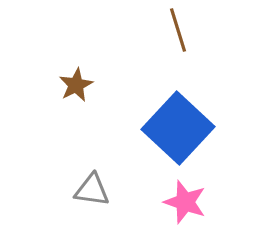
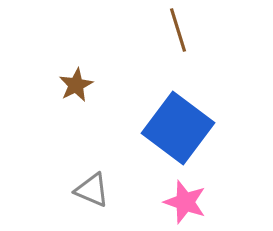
blue square: rotated 6 degrees counterclockwise
gray triangle: rotated 15 degrees clockwise
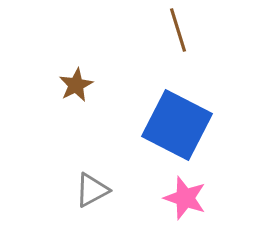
blue square: moved 1 px left, 3 px up; rotated 10 degrees counterclockwise
gray triangle: rotated 51 degrees counterclockwise
pink star: moved 4 px up
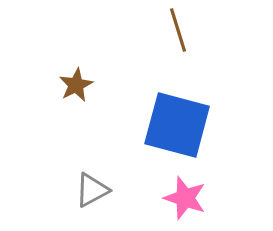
blue square: rotated 12 degrees counterclockwise
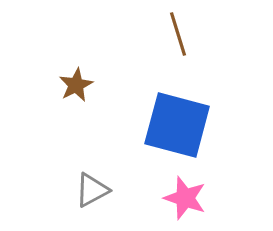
brown line: moved 4 px down
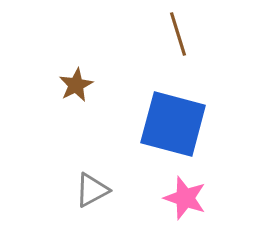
blue square: moved 4 px left, 1 px up
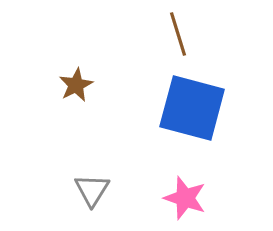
blue square: moved 19 px right, 16 px up
gray triangle: rotated 30 degrees counterclockwise
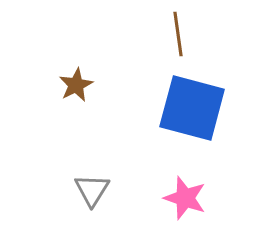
brown line: rotated 9 degrees clockwise
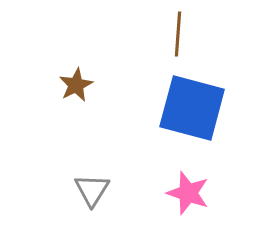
brown line: rotated 12 degrees clockwise
pink star: moved 3 px right, 5 px up
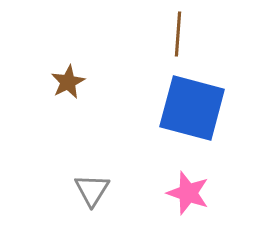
brown star: moved 8 px left, 3 px up
